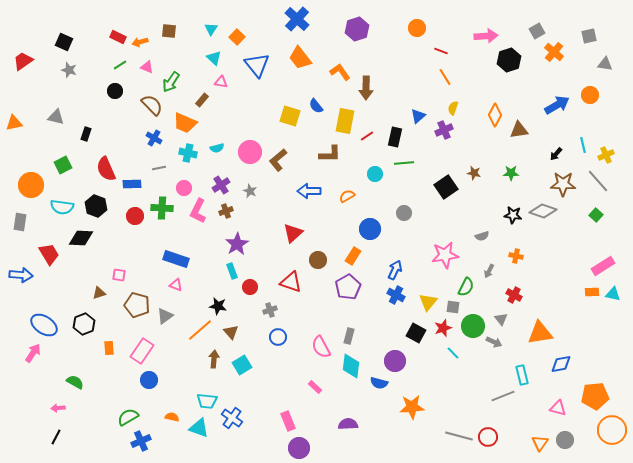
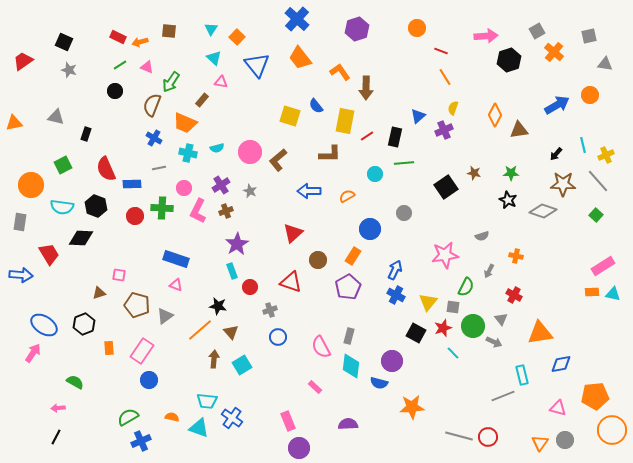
brown semicircle at (152, 105): rotated 115 degrees counterclockwise
black star at (513, 215): moved 5 px left, 15 px up; rotated 18 degrees clockwise
purple circle at (395, 361): moved 3 px left
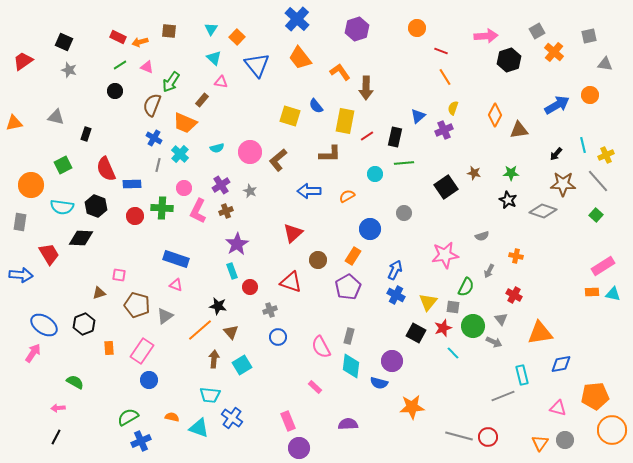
cyan cross at (188, 153): moved 8 px left, 1 px down; rotated 30 degrees clockwise
gray line at (159, 168): moved 1 px left, 3 px up; rotated 64 degrees counterclockwise
cyan trapezoid at (207, 401): moved 3 px right, 6 px up
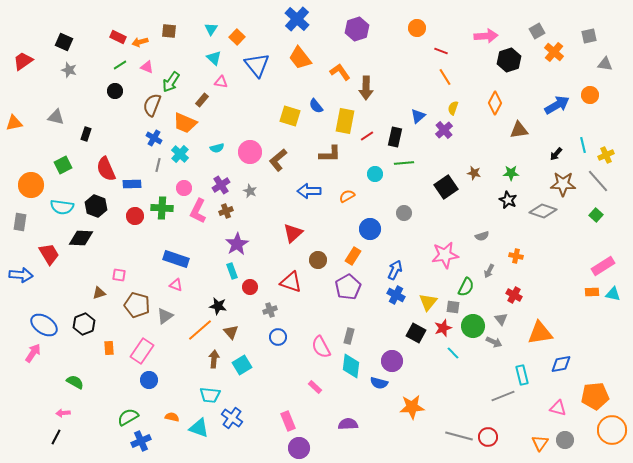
orange diamond at (495, 115): moved 12 px up
purple cross at (444, 130): rotated 18 degrees counterclockwise
pink arrow at (58, 408): moved 5 px right, 5 px down
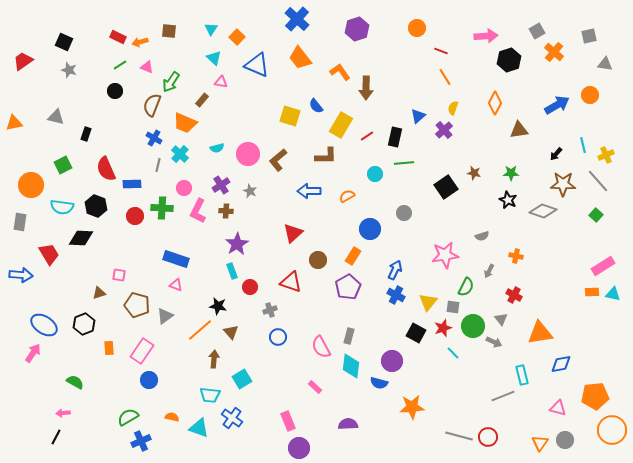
blue triangle at (257, 65): rotated 28 degrees counterclockwise
yellow rectangle at (345, 121): moved 4 px left, 4 px down; rotated 20 degrees clockwise
pink circle at (250, 152): moved 2 px left, 2 px down
brown L-shape at (330, 154): moved 4 px left, 2 px down
brown cross at (226, 211): rotated 24 degrees clockwise
cyan square at (242, 365): moved 14 px down
